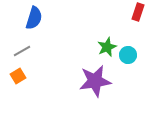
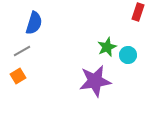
blue semicircle: moved 5 px down
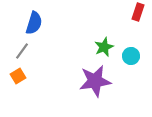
green star: moved 3 px left
gray line: rotated 24 degrees counterclockwise
cyan circle: moved 3 px right, 1 px down
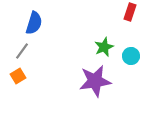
red rectangle: moved 8 px left
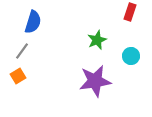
blue semicircle: moved 1 px left, 1 px up
green star: moved 7 px left, 7 px up
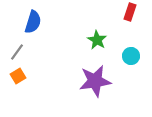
green star: rotated 18 degrees counterclockwise
gray line: moved 5 px left, 1 px down
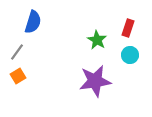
red rectangle: moved 2 px left, 16 px down
cyan circle: moved 1 px left, 1 px up
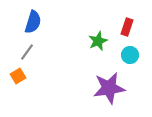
red rectangle: moved 1 px left, 1 px up
green star: moved 1 px right, 1 px down; rotated 18 degrees clockwise
gray line: moved 10 px right
purple star: moved 14 px right, 7 px down
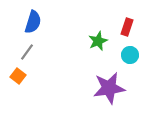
orange square: rotated 21 degrees counterclockwise
